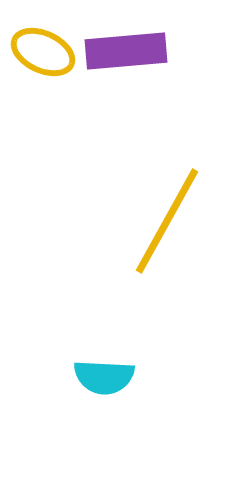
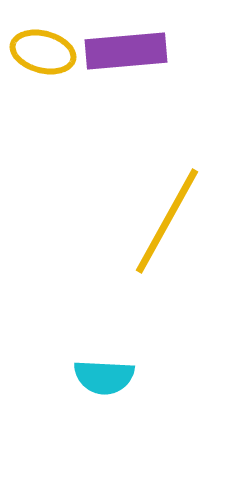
yellow ellipse: rotated 10 degrees counterclockwise
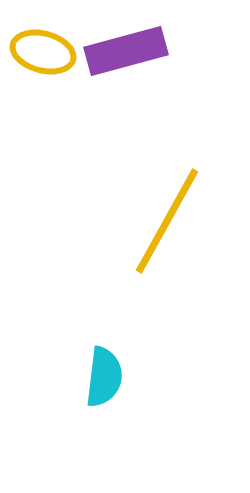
purple rectangle: rotated 10 degrees counterclockwise
cyan semicircle: rotated 86 degrees counterclockwise
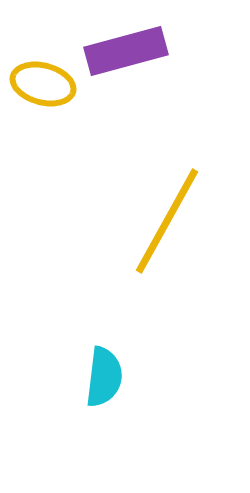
yellow ellipse: moved 32 px down
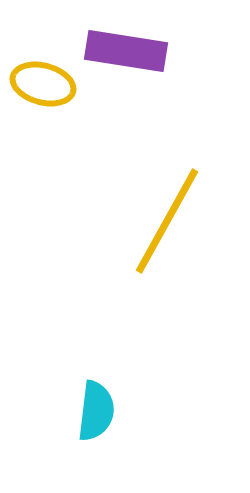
purple rectangle: rotated 24 degrees clockwise
cyan semicircle: moved 8 px left, 34 px down
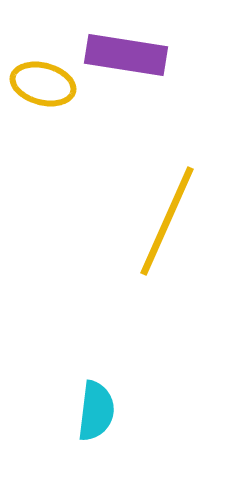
purple rectangle: moved 4 px down
yellow line: rotated 5 degrees counterclockwise
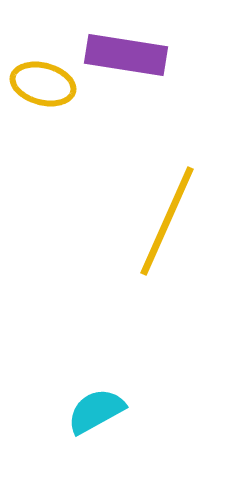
cyan semicircle: rotated 126 degrees counterclockwise
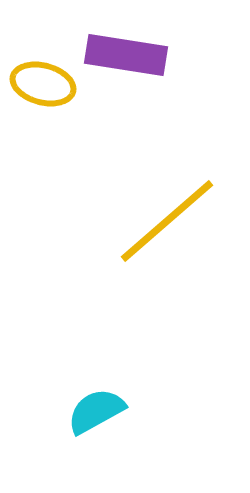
yellow line: rotated 25 degrees clockwise
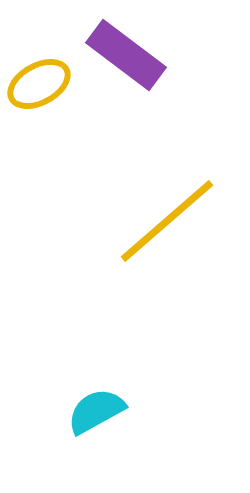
purple rectangle: rotated 28 degrees clockwise
yellow ellipse: moved 4 px left; rotated 44 degrees counterclockwise
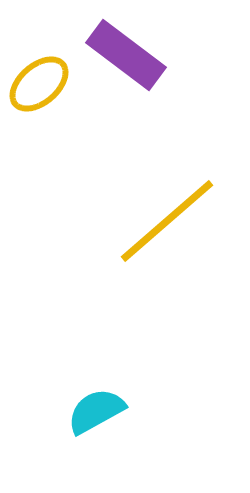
yellow ellipse: rotated 12 degrees counterclockwise
